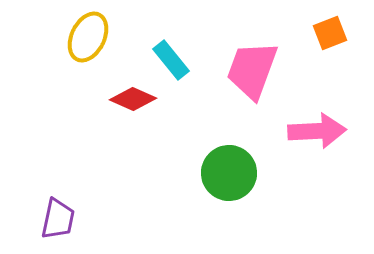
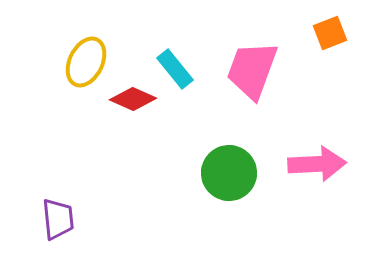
yellow ellipse: moved 2 px left, 25 px down
cyan rectangle: moved 4 px right, 9 px down
pink arrow: moved 33 px down
purple trapezoid: rotated 18 degrees counterclockwise
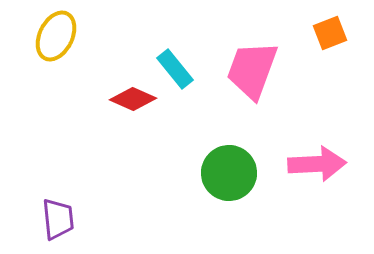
yellow ellipse: moved 30 px left, 26 px up
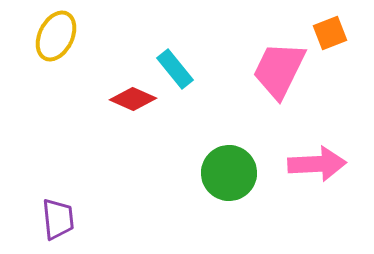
pink trapezoid: moved 27 px right; rotated 6 degrees clockwise
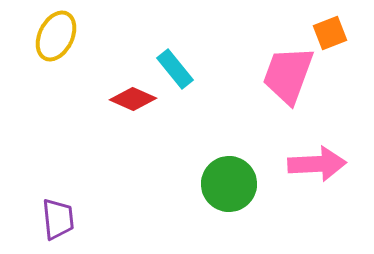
pink trapezoid: moved 9 px right, 5 px down; rotated 6 degrees counterclockwise
green circle: moved 11 px down
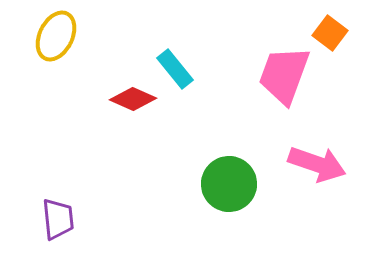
orange square: rotated 32 degrees counterclockwise
pink trapezoid: moved 4 px left
pink arrow: rotated 22 degrees clockwise
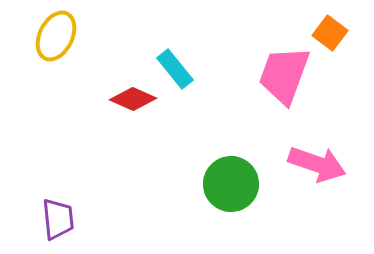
green circle: moved 2 px right
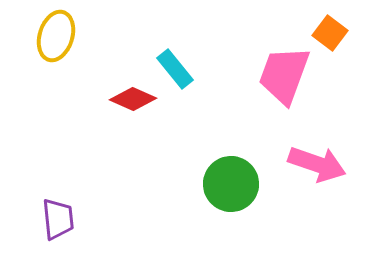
yellow ellipse: rotated 9 degrees counterclockwise
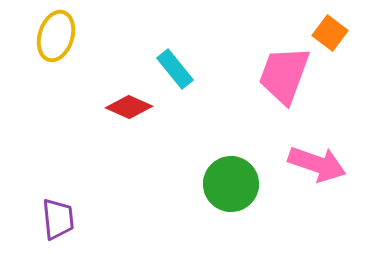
red diamond: moved 4 px left, 8 px down
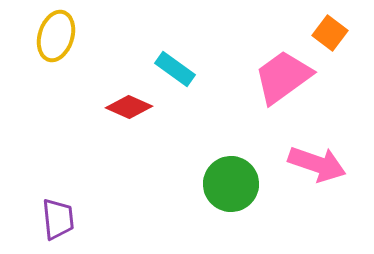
cyan rectangle: rotated 15 degrees counterclockwise
pink trapezoid: moved 1 px left, 2 px down; rotated 34 degrees clockwise
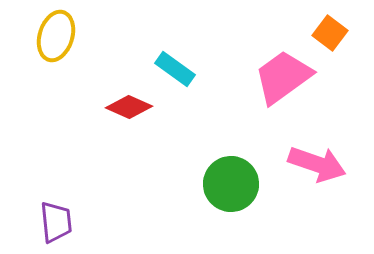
purple trapezoid: moved 2 px left, 3 px down
